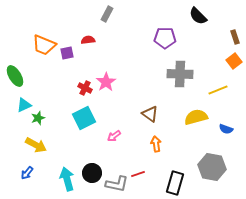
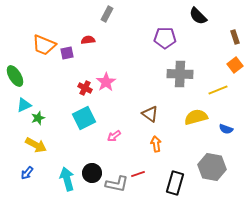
orange square: moved 1 px right, 4 px down
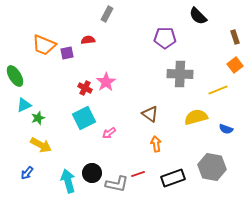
pink arrow: moved 5 px left, 3 px up
yellow arrow: moved 5 px right
cyan arrow: moved 1 px right, 2 px down
black rectangle: moved 2 px left, 5 px up; rotated 55 degrees clockwise
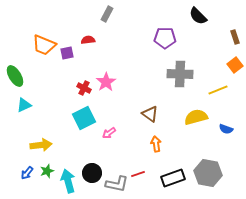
red cross: moved 1 px left
green star: moved 9 px right, 53 px down
yellow arrow: rotated 35 degrees counterclockwise
gray hexagon: moved 4 px left, 6 px down
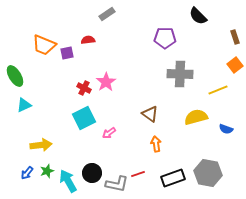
gray rectangle: rotated 28 degrees clockwise
cyan arrow: rotated 15 degrees counterclockwise
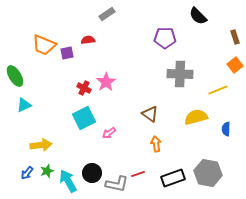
blue semicircle: rotated 72 degrees clockwise
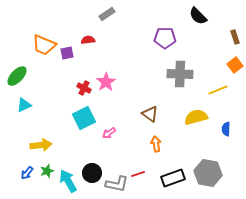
green ellipse: moved 2 px right; rotated 75 degrees clockwise
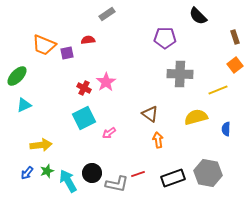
orange arrow: moved 2 px right, 4 px up
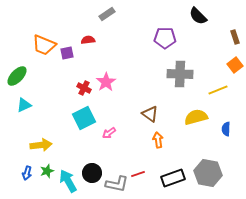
blue arrow: rotated 24 degrees counterclockwise
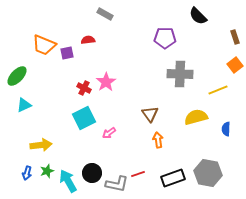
gray rectangle: moved 2 px left; rotated 63 degrees clockwise
brown triangle: rotated 18 degrees clockwise
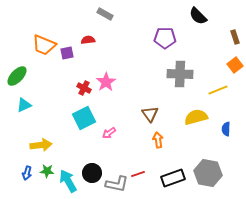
green star: rotated 24 degrees clockwise
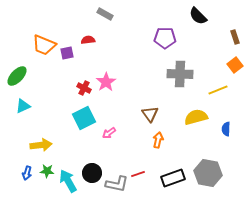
cyan triangle: moved 1 px left, 1 px down
orange arrow: rotated 21 degrees clockwise
